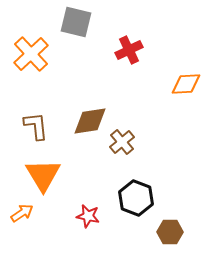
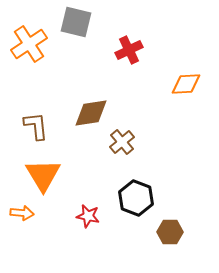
orange cross: moved 2 px left, 10 px up; rotated 9 degrees clockwise
brown diamond: moved 1 px right, 8 px up
orange arrow: rotated 40 degrees clockwise
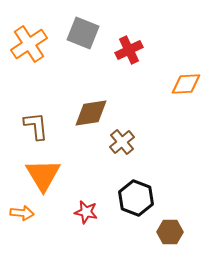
gray square: moved 7 px right, 11 px down; rotated 8 degrees clockwise
red star: moved 2 px left, 4 px up
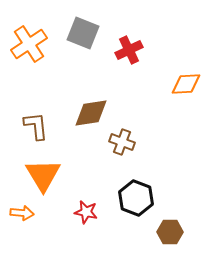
brown cross: rotated 30 degrees counterclockwise
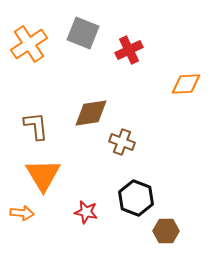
brown hexagon: moved 4 px left, 1 px up
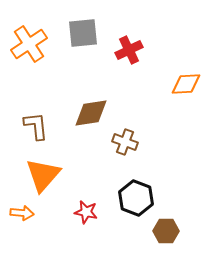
gray square: rotated 28 degrees counterclockwise
brown cross: moved 3 px right
orange triangle: rotated 12 degrees clockwise
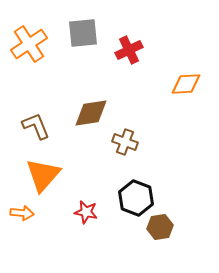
brown L-shape: rotated 16 degrees counterclockwise
brown hexagon: moved 6 px left, 4 px up; rotated 10 degrees counterclockwise
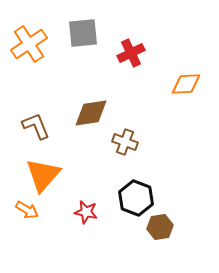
red cross: moved 2 px right, 3 px down
orange arrow: moved 5 px right, 3 px up; rotated 25 degrees clockwise
